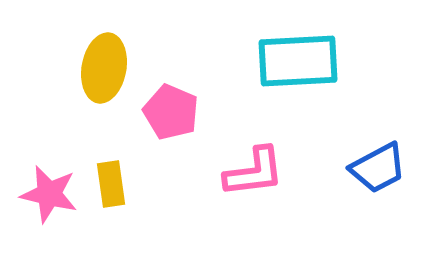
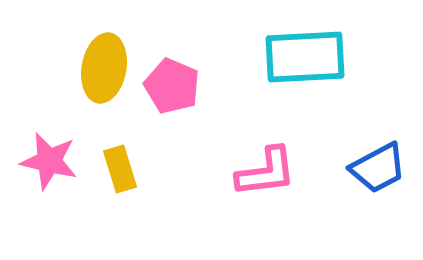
cyan rectangle: moved 7 px right, 4 px up
pink pentagon: moved 1 px right, 26 px up
pink L-shape: moved 12 px right
yellow rectangle: moved 9 px right, 15 px up; rotated 9 degrees counterclockwise
pink star: moved 33 px up
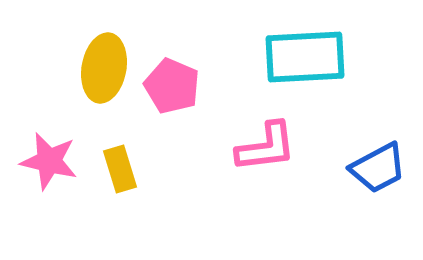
pink L-shape: moved 25 px up
